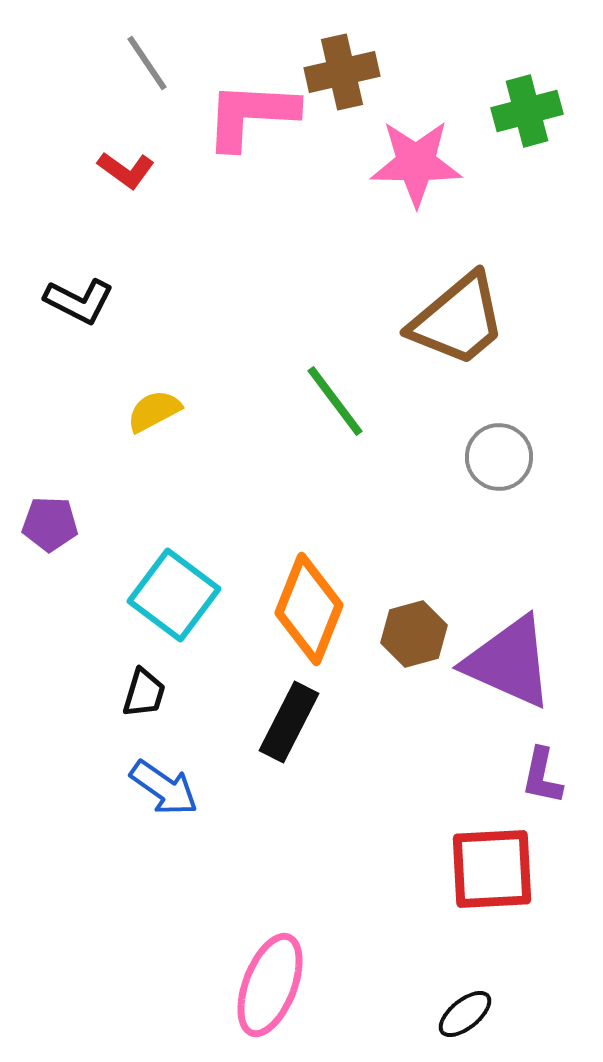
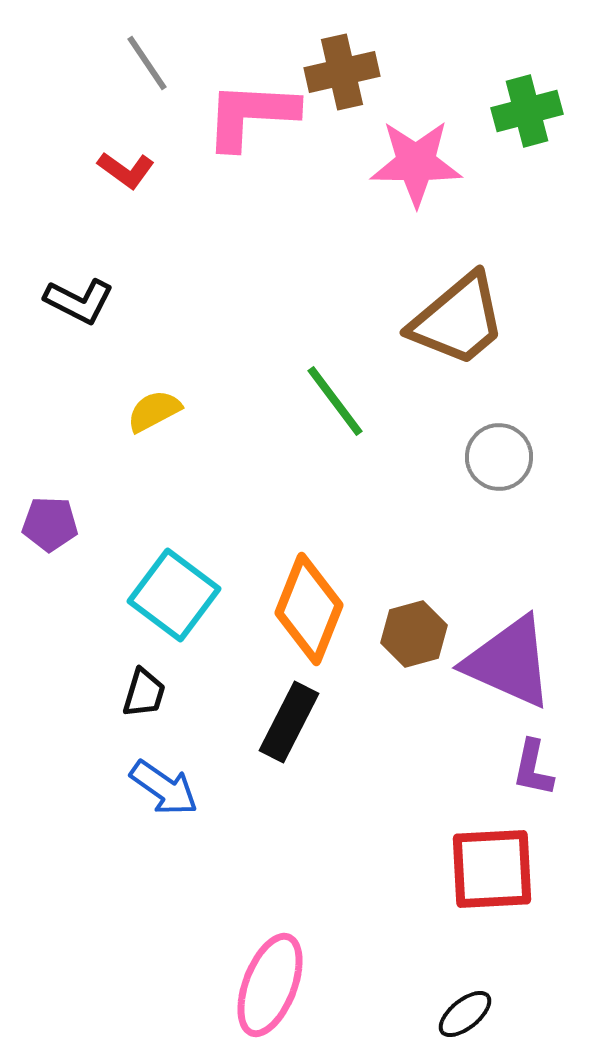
purple L-shape: moved 9 px left, 8 px up
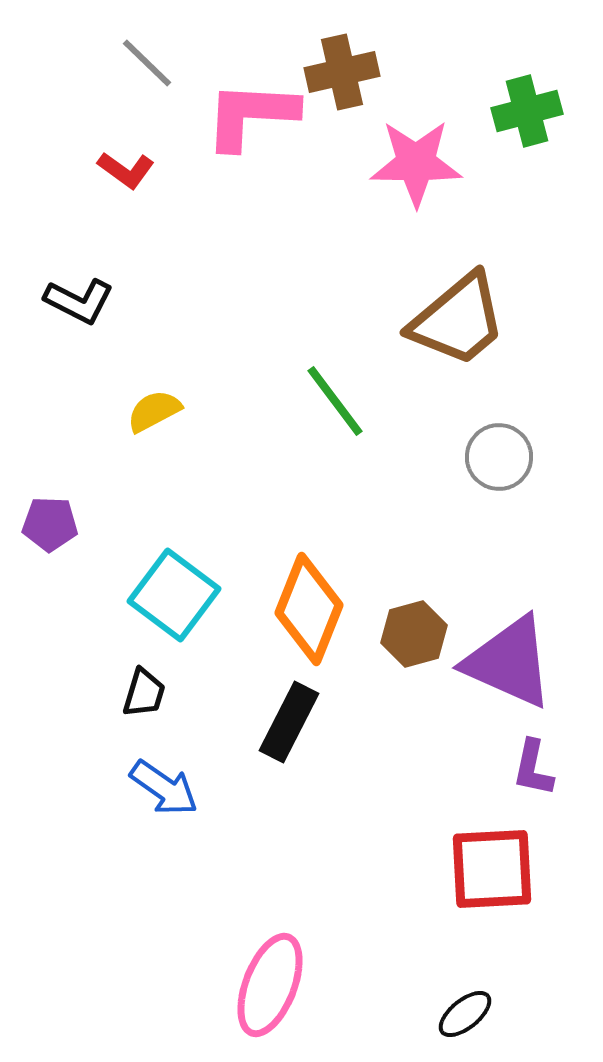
gray line: rotated 12 degrees counterclockwise
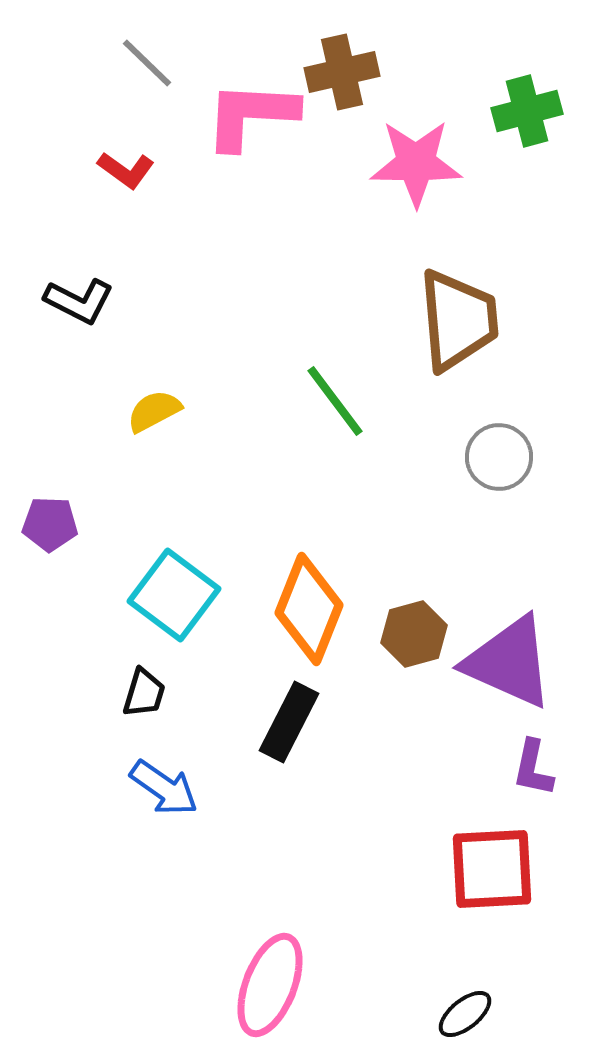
brown trapezoid: rotated 55 degrees counterclockwise
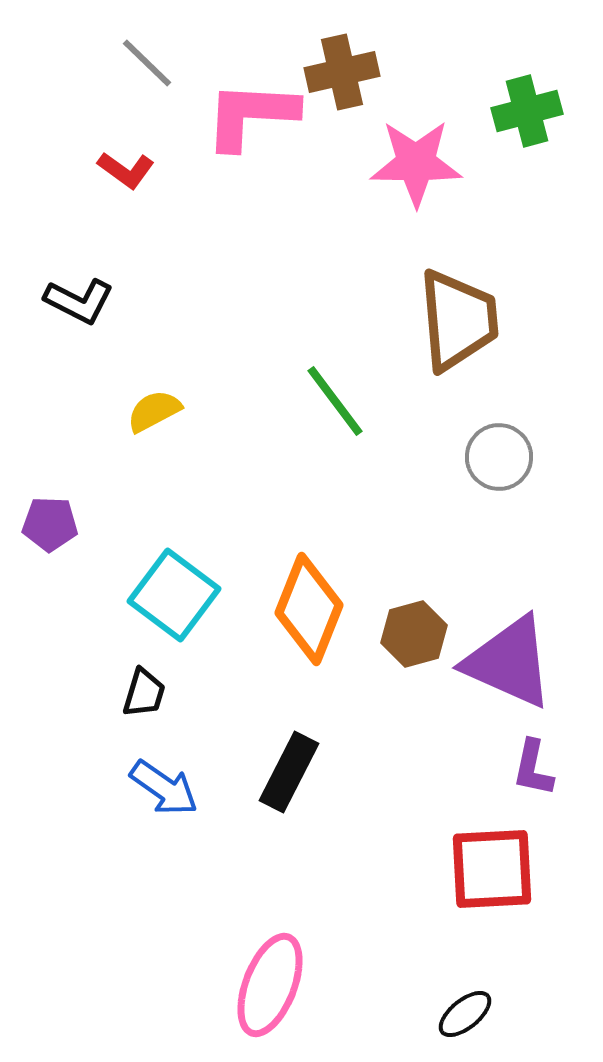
black rectangle: moved 50 px down
